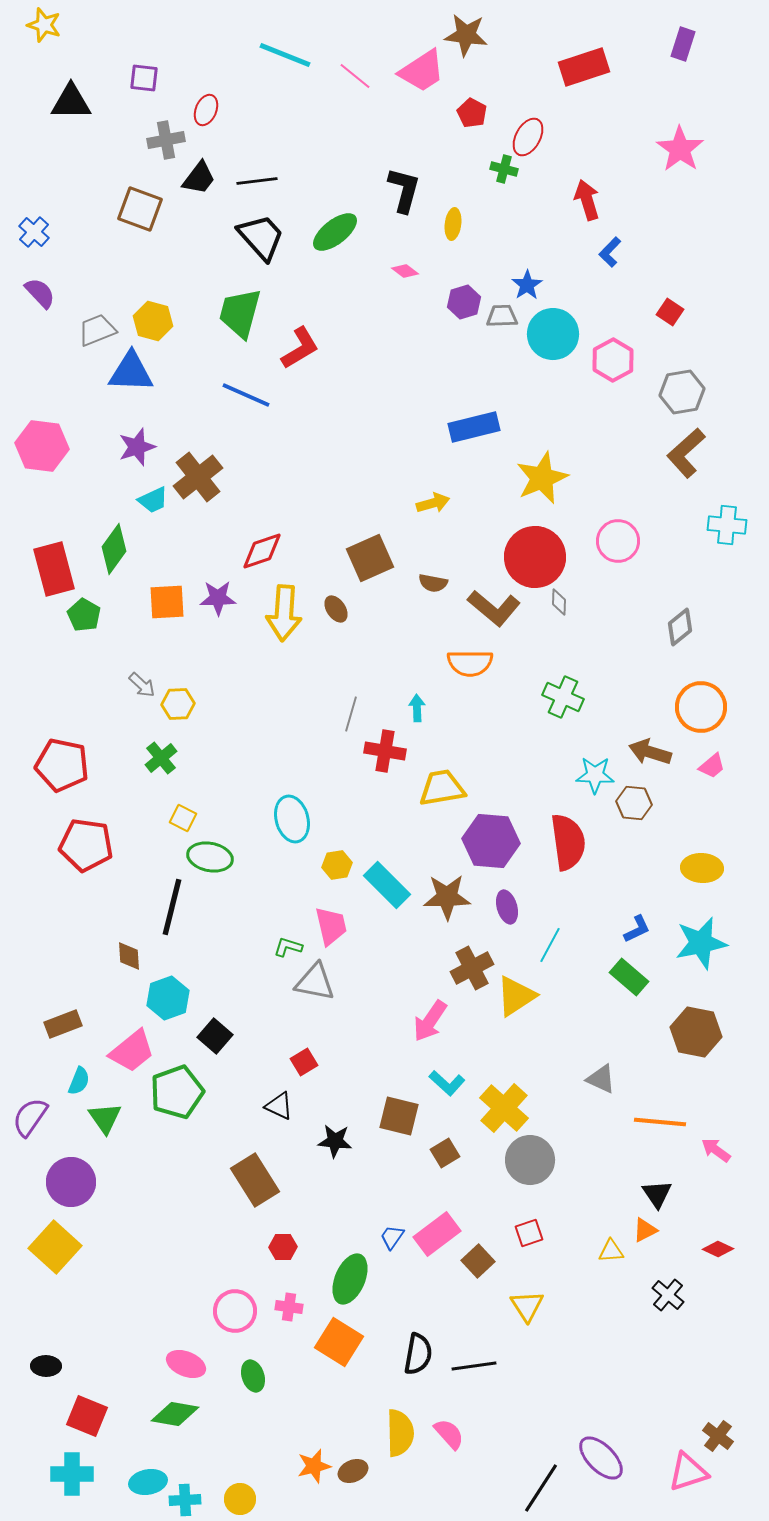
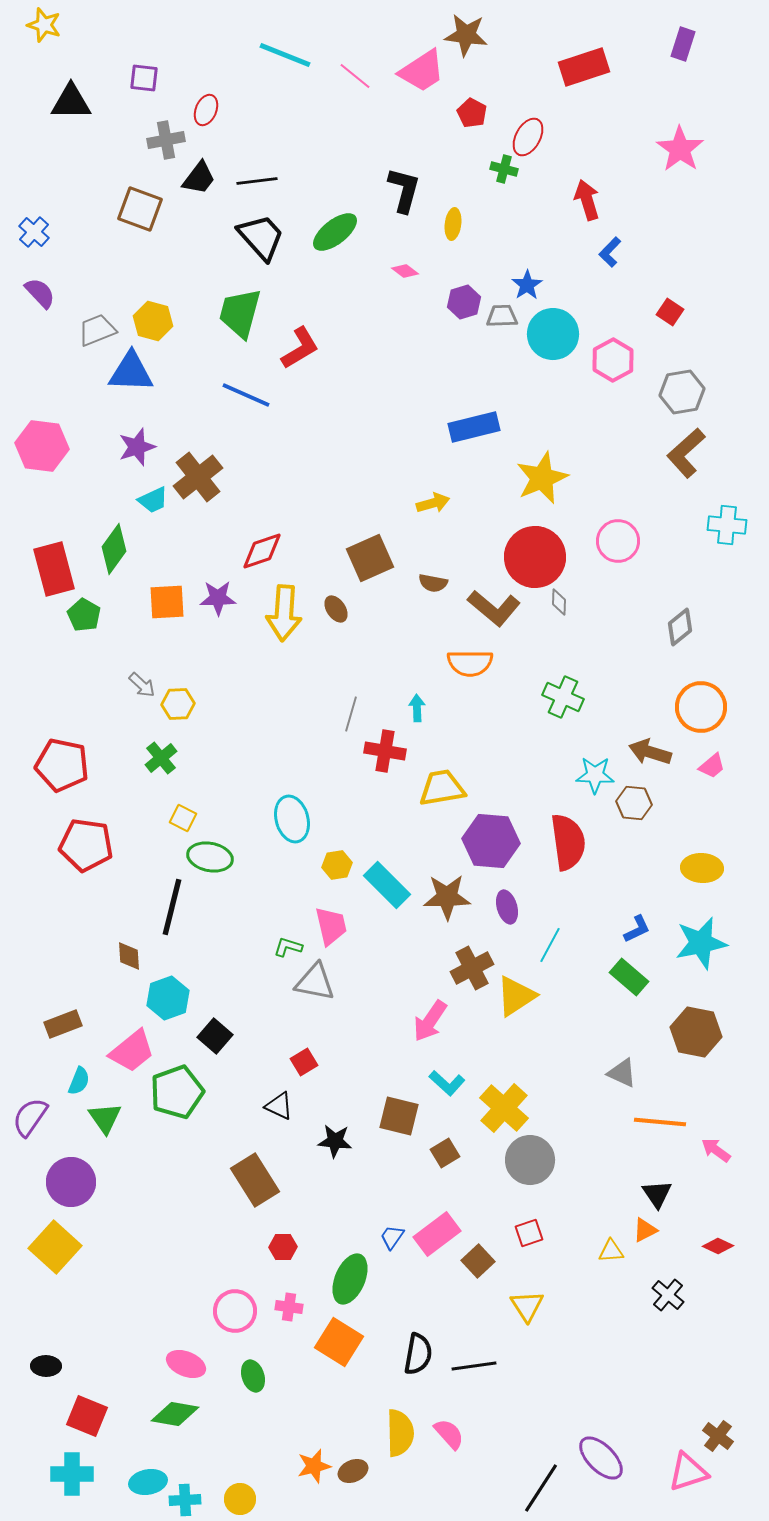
gray triangle at (601, 1079): moved 21 px right, 6 px up
red diamond at (718, 1249): moved 3 px up
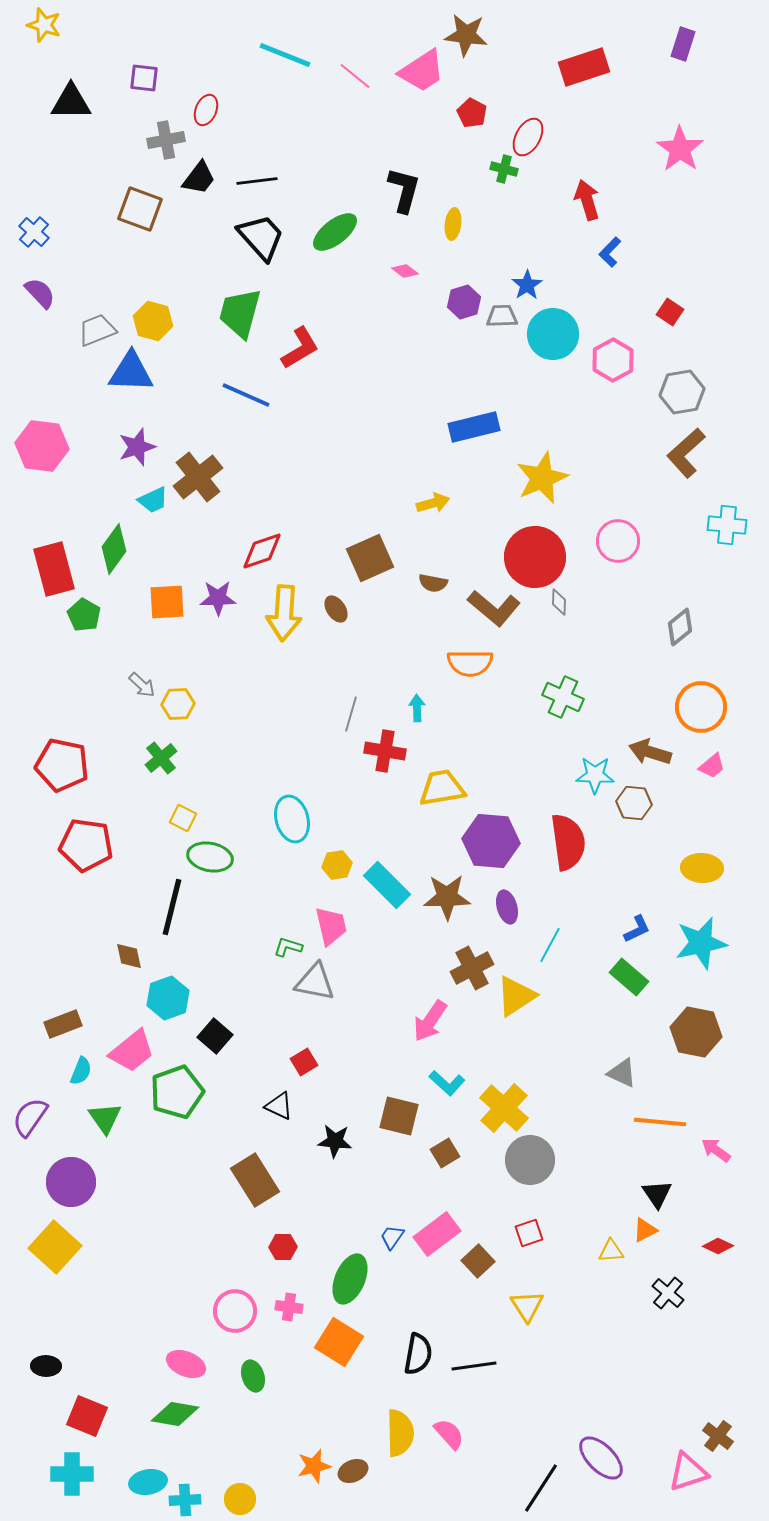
brown diamond at (129, 956): rotated 8 degrees counterclockwise
cyan semicircle at (79, 1081): moved 2 px right, 10 px up
black cross at (668, 1295): moved 2 px up
